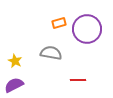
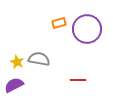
gray semicircle: moved 12 px left, 6 px down
yellow star: moved 2 px right, 1 px down
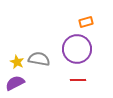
orange rectangle: moved 27 px right, 1 px up
purple circle: moved 10 px left, 20 px down
purple semicircle: moved 1 px right, 2 px up
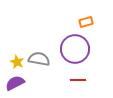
purple circle: moved 2 px left
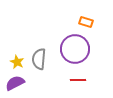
orange rectangle: rotated 32 degrees clockwise
gray semicircle: rotated 95 degrees counterclockwise
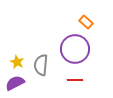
orange rectangle: rotated 24 degrees clockwise
gray semicircle: moved 2 px right, 6 px down
red line: moved 3 px left
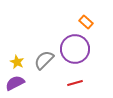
gray semicircle: moved 3 px right, 5 px up; rotated 40 degrees clockwise
red line: moved 3 px down; rotated 14 degrees counterclockwise
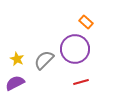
yellow star: moved 3 px up
red line: moved 6 px right, 1 px up
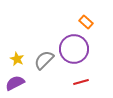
purple circle: moved 1 px left
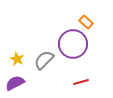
purple circle: moved 1 px left, 5 px up
